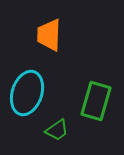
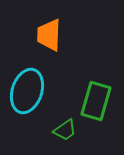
cyan ellipse: moved 2 px up
green trapezoid: moved 8 px right
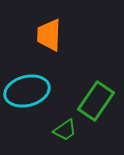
cyan ellipse: rotated 57 degrees clockwise
green rectangle: rotated 18 degrees clockwise
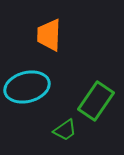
cyan ellipse: moved 4 px up
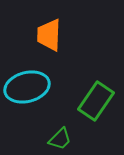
green trapezoid: moved 5 px left, 9 px down; rotated 10 degrees counterclockwise
